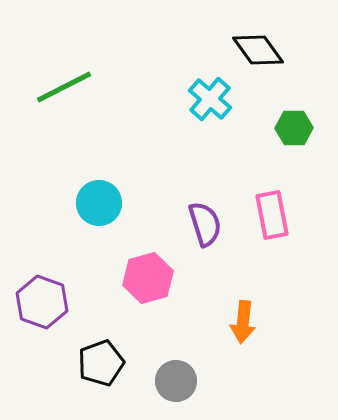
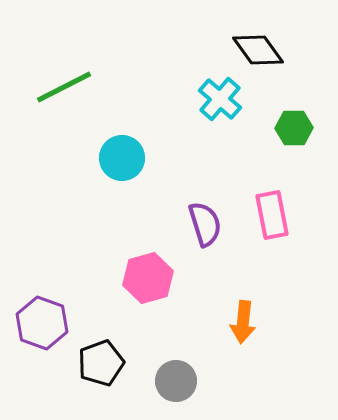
cyan cross: moved 10 px right
cyan circle: moved 23 px right, 45 px up
purple hexagon: moved 21 px down
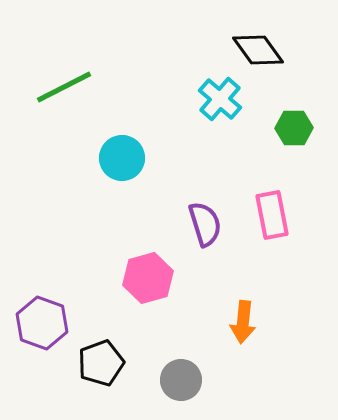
gray circle: moved 5 px right, 1 px up
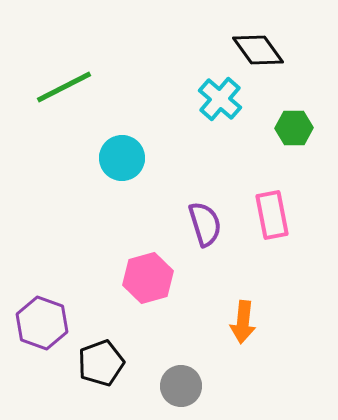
gray circle: moved 6 px down
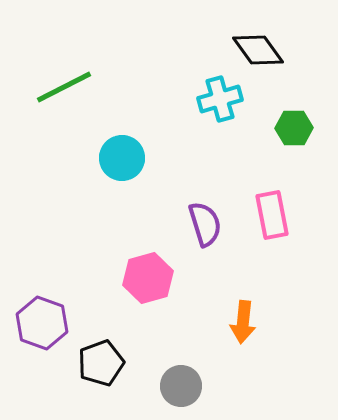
cyan cross: rotated 33 degrees clockwise
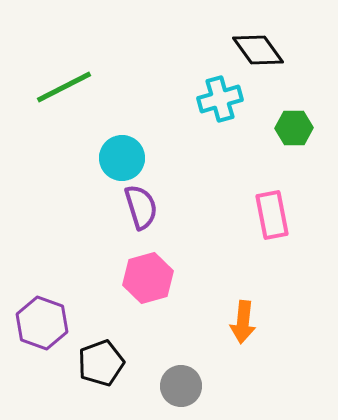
purple semicircle: moved 64 px left, 17 px up
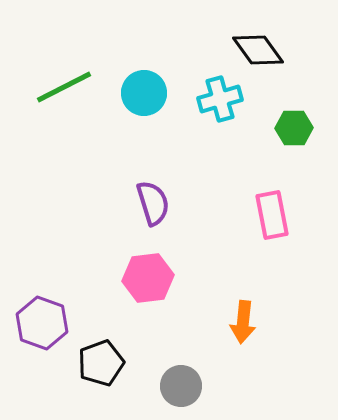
cyan circle: moved 22 px right, 65 px up
purple semicircle: moved 12 px right, 4 px up
pink hexagon: rotated 9 degrees clockwise
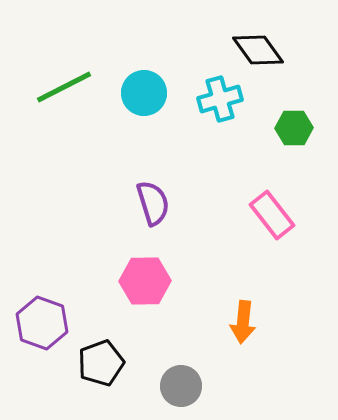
pink rectangle: rotated 27 degrees counterclockwise
pink hexagon: moved 3 px left, 3 px down; rotated 6 degrees clockwise
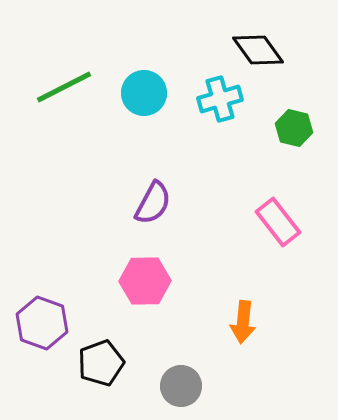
green hexagon: rotated 15 degrees clockwise
purple semicircle: rotated 45 degrees clockwise
pink rectangle: moved 6 px right, 7 px down
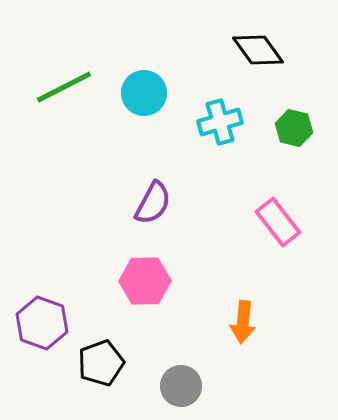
cyan cross: moved 23 px down
